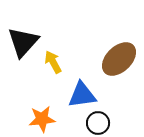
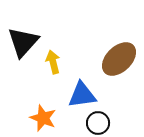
yellow arrow: rotated 15 degrees clockwise
orange star: moved 1 px right, 1 px up; rotated 28 degrees clockwise
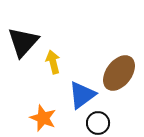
brown ellipse: moved 14 px down; rotated 9 degrees counterclockwise
blue triangle: rotated 28 degrees counterclockwise
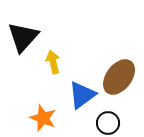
black triangle: moved 5 px up
brown ellipse: moved 4 px down
black circle: moved 10 px right
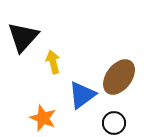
black circle: moved 6 px right
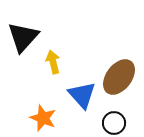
blue triangle: rotated 36 degrees counterclockwise
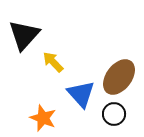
black triangle: moved 1 px right, 2 px up
yellow arrow: rotated 30 degrees counterclockwise
blue triangle: moved 1 px left, 1 px up
black circle: moved 9 px up
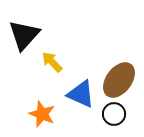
yellow arrow: moved 1 px left
brown ellipse: moved 3 px down
blue triangle: rotated 24 degrees counterclockwise
orange star: moved 1 px left, 4 px up
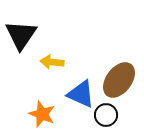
black triangle: moved 3 px left; rotated 8 degrees counterclockwise
yellow arrow: rotated 40 degrees counterclockwise
black circle: moved 8 px left, 1 px down
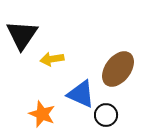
black triangle: moved 1 px right
yellow arrow: moved 3 px up; rotated 15 degrees counterclockwise
brown ellipse: moved 1 px left, 11 px up
